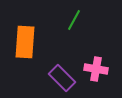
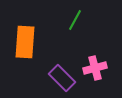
green line: moved 1 px right
pink cross: moved 1 px left, 1 px up; rotated 25 degrees counterclockwise
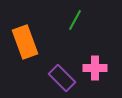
orange rectangle: rotated 24 degrees counterclockwise
pink cross: rotated 15 degrees clockwise
